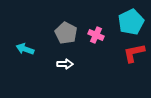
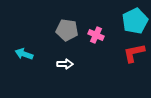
cyan pentagon: moved 4 px right, 1 px up
gray pentagon: moved 1 px right, 3 px up; rotated 20 degrees counterclockwise
cyan arrow: moved 1 px left, 5 px down
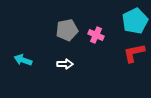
gray pentagon: rotated 20 degrees counterclockwise
cyan arrow: moved 1 px left, 6 px down
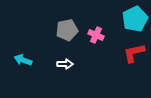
cyan pentagon: moved 2 px up
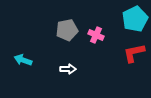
white arrow: moved 3 px right, 5 px down
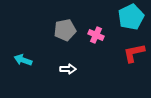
cyan pentagon: moved 4 px left, 2 px up
gray pentagon: moved 2 px left
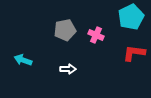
red L-shape: rotated 20 degrees clockwise
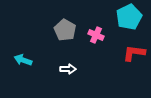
cyan pentagon: moved 2 px left
gray pentagon: rotated 30 degrees counterclockwise
